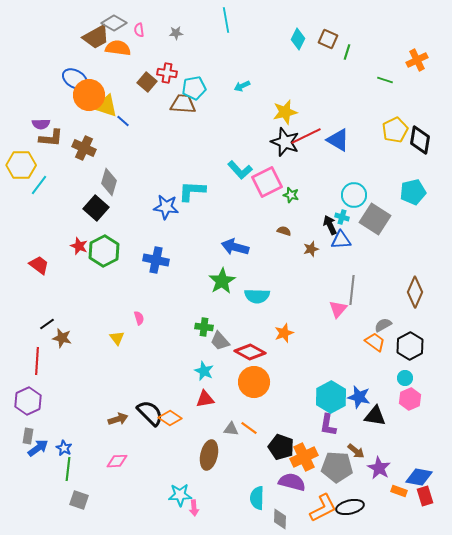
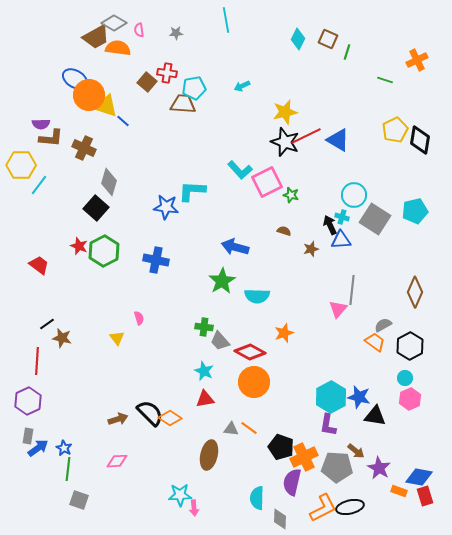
cyan pentagon at (413, 192): moved 2 px right, 19 px down
purple semicircle at (292, 482): rotated 92 degrees counterclockwise
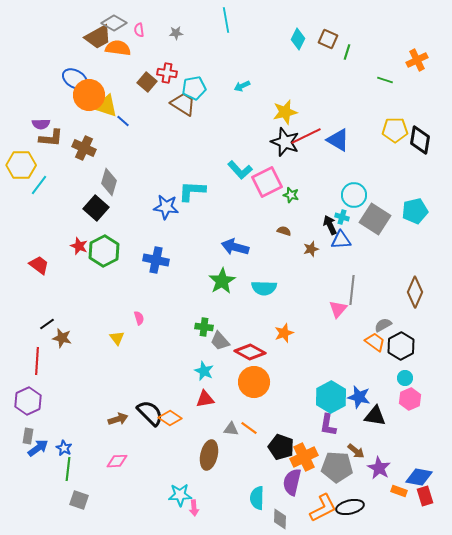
brown trapezoid at (96, 37): moved 2 px right
brown trapezoid at (183, 104): rotated 28 degrees clockwise
yellow pentagon at (395, 130): rotated 25 degrees clockwise
cyan semicircle at (257, 296): moved 7 px right, 8 px up
black hexagon at (410, 346): moved 9 px left
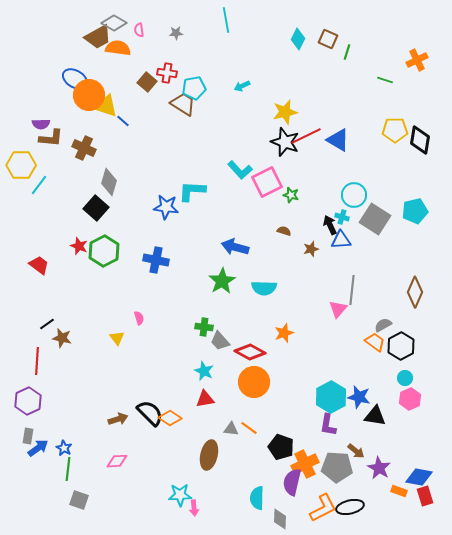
orange cross at (304, 457): moved 1 px right, 7 px down
